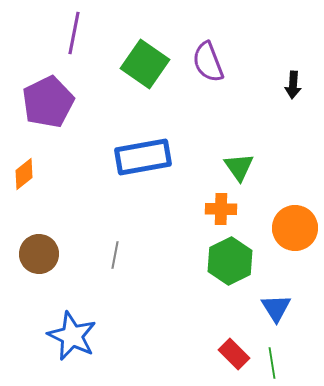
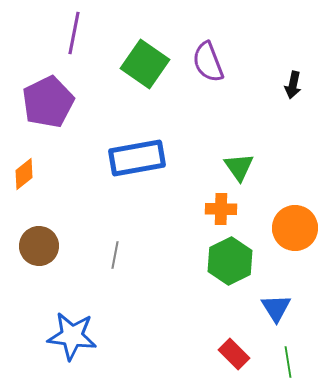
black arrow: rotated 8 degrees clockwise
blue rectangle: moved 6 px left, 1 px down
brown circle: moved 8 px up
blue star: rotated 18 degrees counterclockwise
green line: moved 16 px right, 1 px up
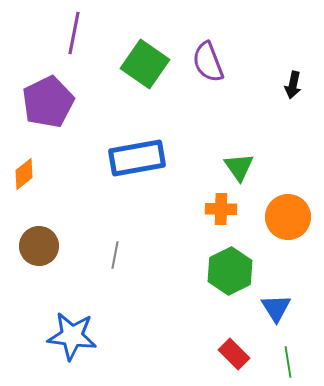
orange circle: moved 7 px left, 11 px up
green hexagon: moved 10 px down
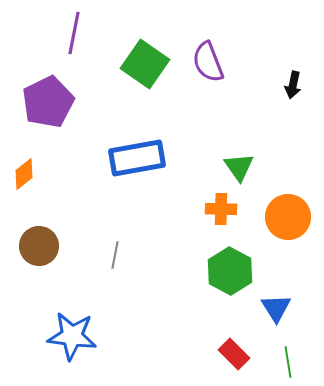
green hexagon: rotated 6 degrees counterclockwise
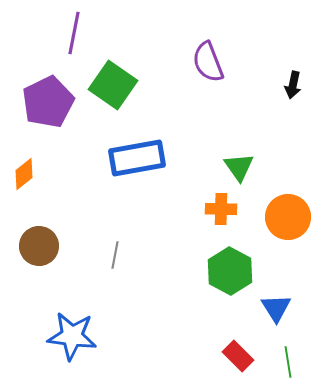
green square: moved 32 px left, 21 px down
red rectangle: moved 4 px right, 2 px down
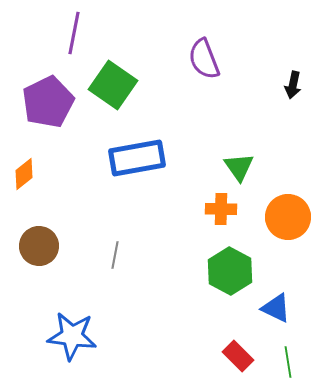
purple semicircle: moved 4 px left, 3 px up
blue triangle: rotated 32 degrees counterclockwise
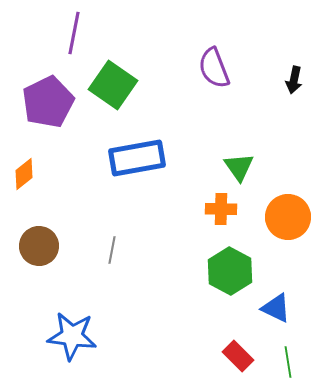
purple semicircle: moved 10 px right, 9 px down
black arrow: moved 1 px right, 5 px up
gray line: moved 3 px left, 5 px up
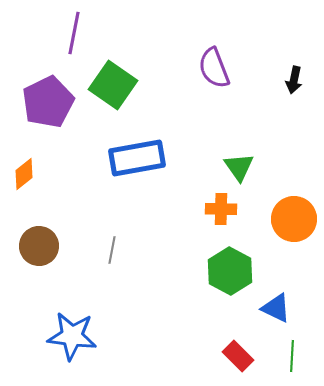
orange circle: moved 6 px right, 2 px down
green line: moved 4 px right, 6 px up; rotated 12 degrees clockwise
